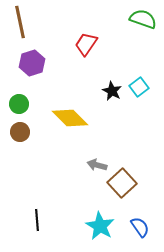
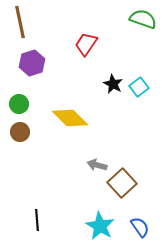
black star: moved 1 px right, 7 px up
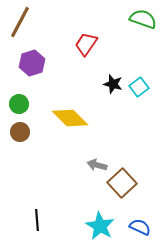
brown line: rotated 40 degrees clockwise
black star: rotated 12 degrees counterclockwise
blue semicircle: rotated 30 degrees counterclockwise
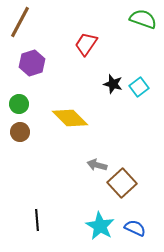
blue semicircle: moved 5 px left, 1 px down
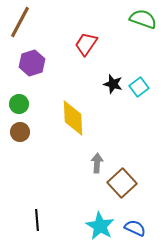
yellow diamond: moved 3 px right; rotated 42 degrees clockwise
gray arrow: moved 2 px up; rotated 78 degrees clockwise
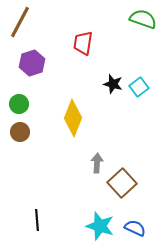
red trapezoid: moved 3 px left, 1 px up; rotated 25 degrees counterclockwise
yellow diamond: rotated 24 degrees clockwise
cyan star: rotated 12 degrees counterclockwise
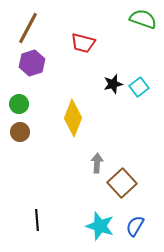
brown line: moved 8 px right, 6 px down
red trapezoid: rotated 85 degrees counterclockwise
black star: rotated 30 degrees counterclockwise
blue semicircle: moved 2 px up; rotated 85 degrees counterclockwise
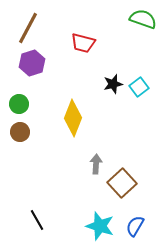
gray arrow: moved 1 px left, 1 px down
black line: rotated 25 degrees counterclockwise
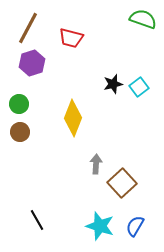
red trapezoid: moved 12 px left, 5 px up
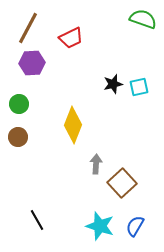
red trapezoid: rotated 40 degrees counterclockwise
purple hexagon: rotated 15 degrees clockwise
cyan square: rotated 24 degrees clockwise
yellow diamond: moved 7 px down
brown circle: moved 2 px left, 5 px down
